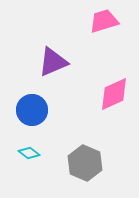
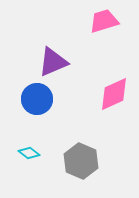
blue circle: moved 5 px right, 11 px up
gray hexagon: moved 4 px left, 2 px up
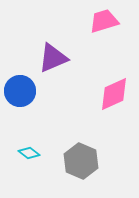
purple triangle: moved 4 px up
blue circle: moved 17 px left, 8 px up
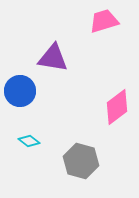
purple triangle: rotated 32 degrees clockwise
pink diamond: moved 3 px right, 13 px down; rotated 12 degrees counterclockwise
cyan diamond: moved 12 px up
gray hexagon: rotated 8 degrees counterclockwise
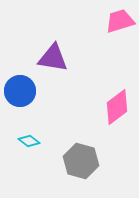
pink trapezoid: moved 16 px right
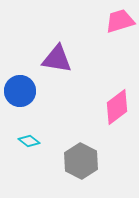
purple triangle: moved 4 px right, 1 px down
gray hexagon: rotated 12 degrees clockwise
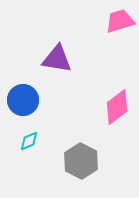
blue circle: moved 3 px right, 9 px down
cyan diamond: rotated 60 degrees counterclockwise
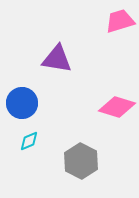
blue circle: moved 1 px left, 3 px down
pink diamond: rotated 54 degrees clockwise
